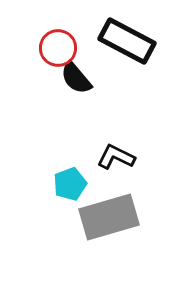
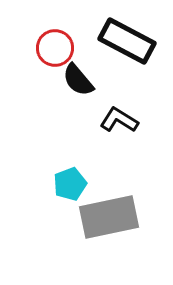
red circle: moved 3 px left
black semicircle: moved 2 px right, 2 px down
black L-shape: moved 3 px right, 37 px up; rotated 6 degrees clockwise
gray rectangle: rotated 4 degrees clockwise
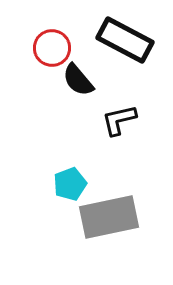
black rectangle: moved 2 px left, 1 px up
red circle: moved 3 px left
black L-shape: rotated 45 degrees counterclockwise
